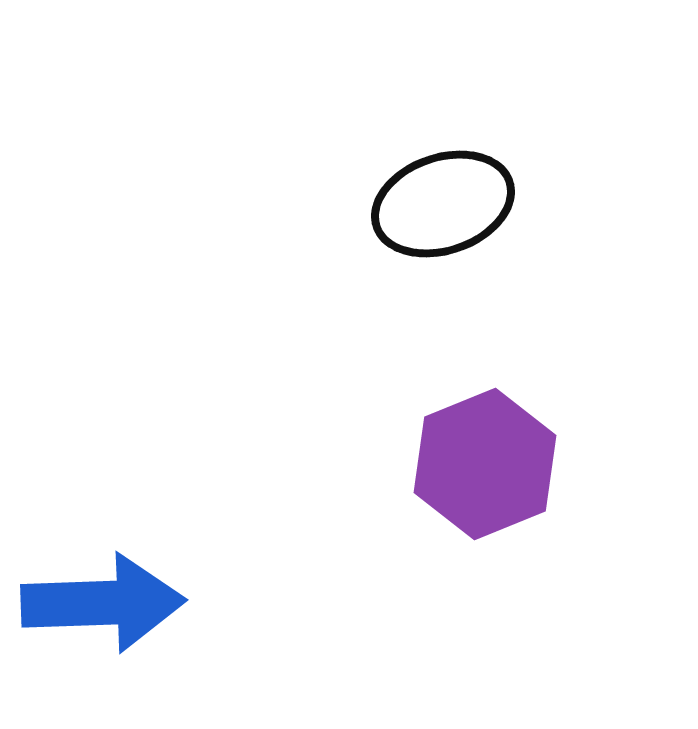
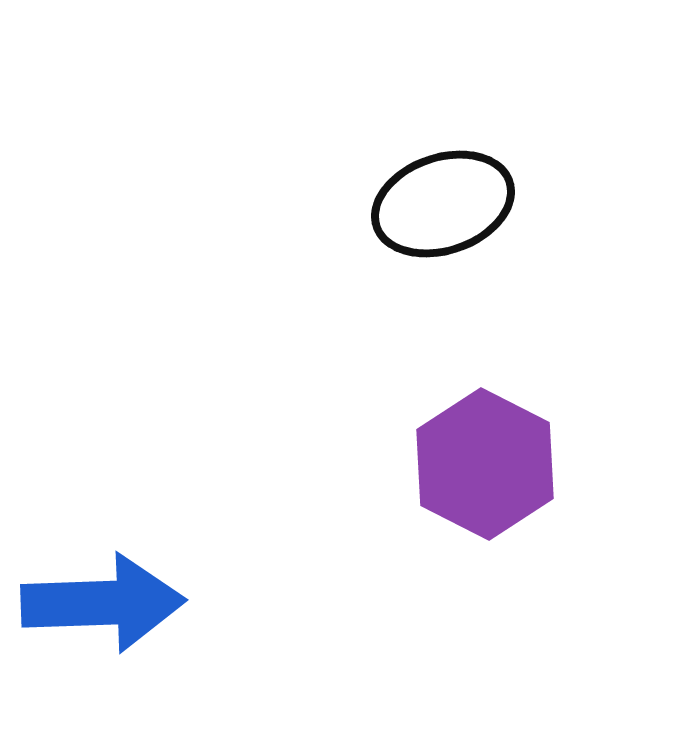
purple hexagon: rotated 11 degrees counterclockwise
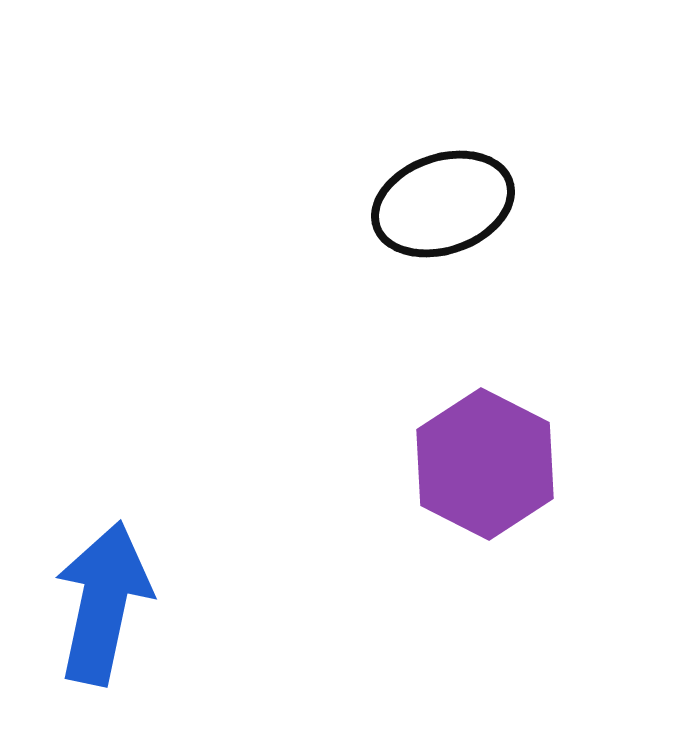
blue arrow: rotated 76 degrees counterclockwise
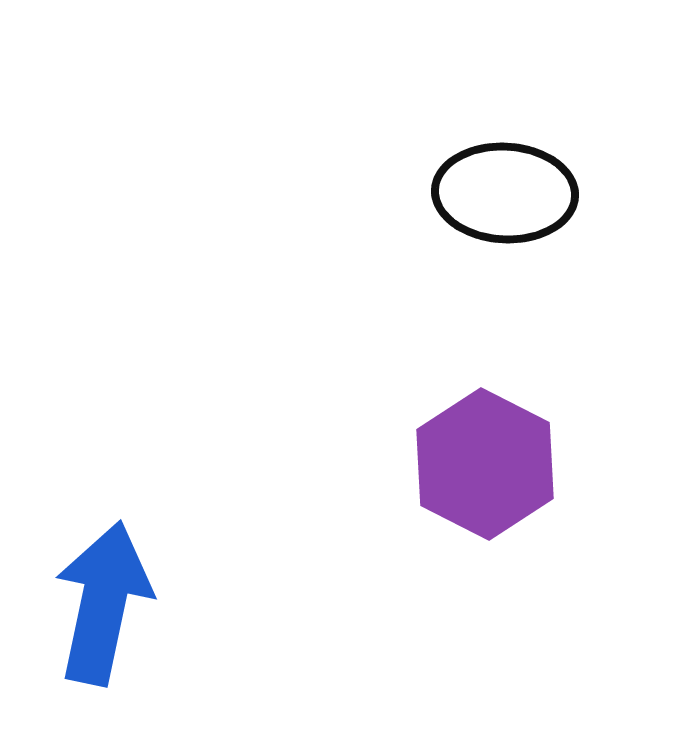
black ellipse: moved 62 px right, 11 px up; rotated 22 degrees clockwise
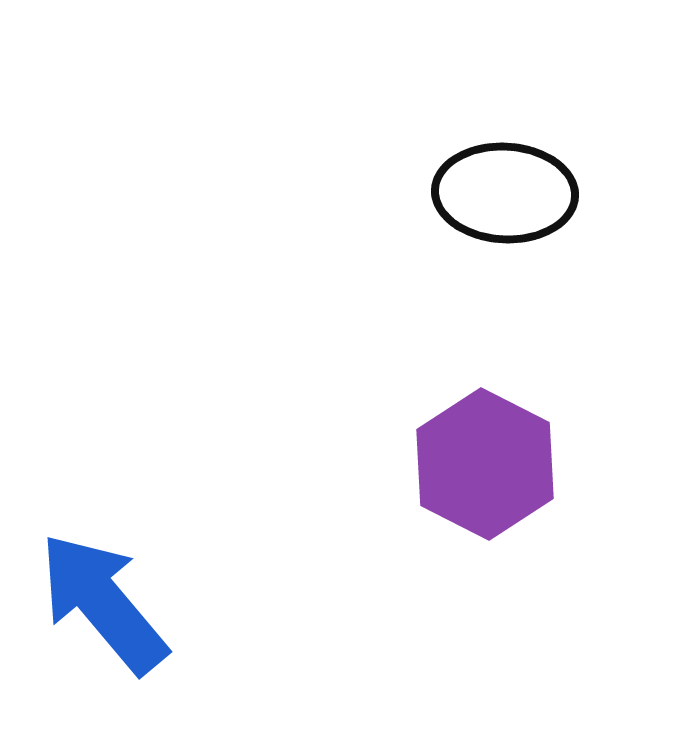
blue arrow: rotated 52 degrees counterclockwise
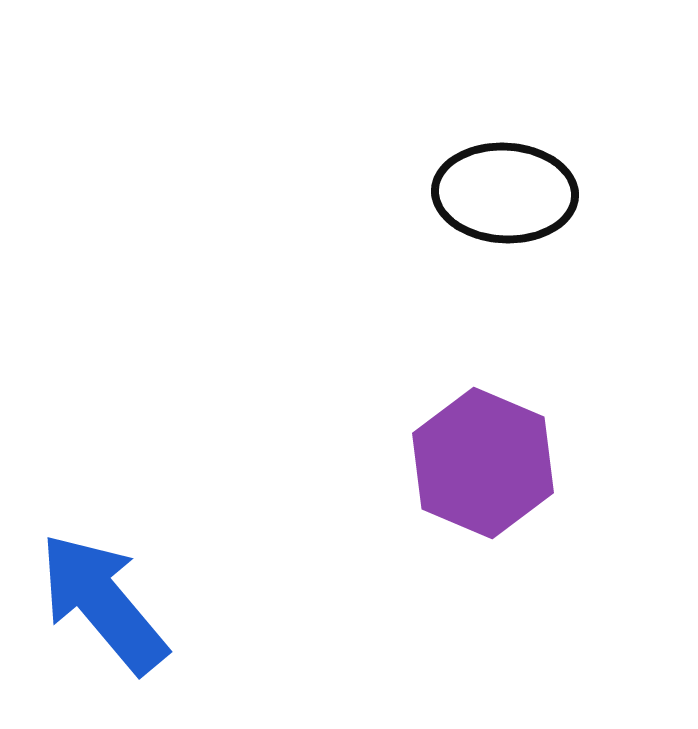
purple hexagon: moved 2 px left, 1 px up; rotated 4 degrees counterclockwise
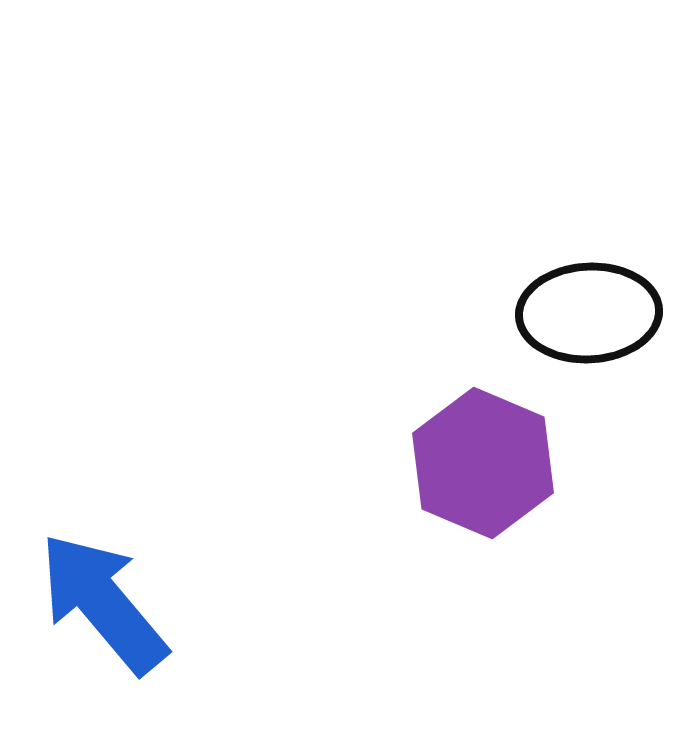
black ellipse: moved 84 px right, 120 px down; rotated 6 degrees counterclockwise
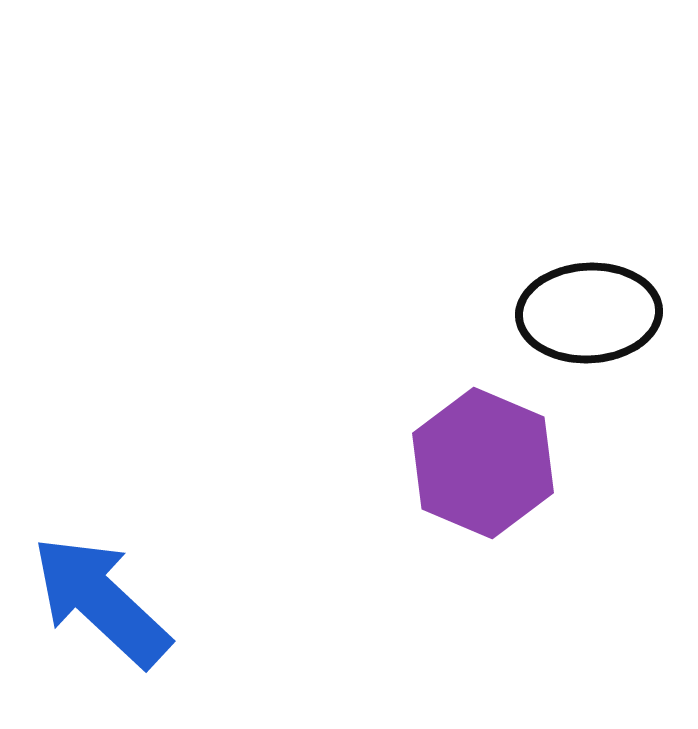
blue arrow: moved 2 px left, 2 px up; rotated 7 degrees counterclockwise
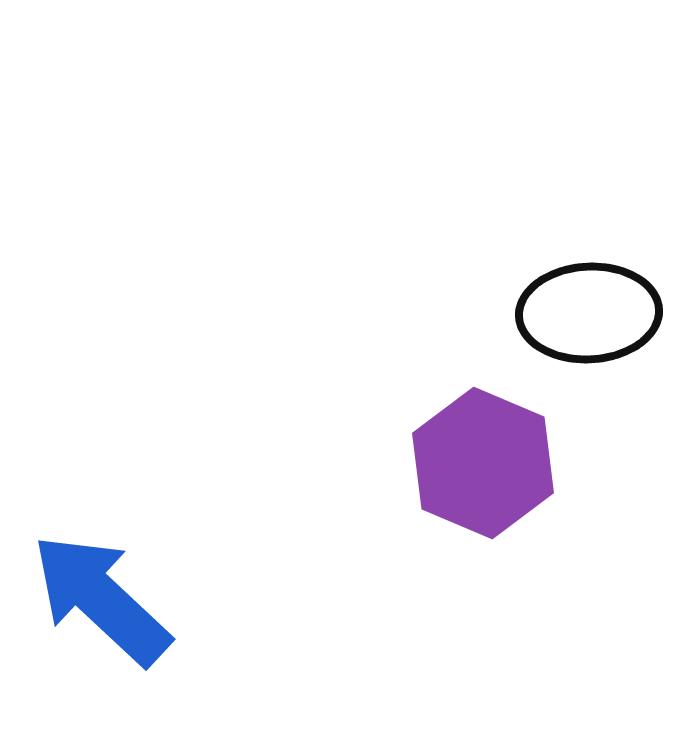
blue arrow: moved 2 px up
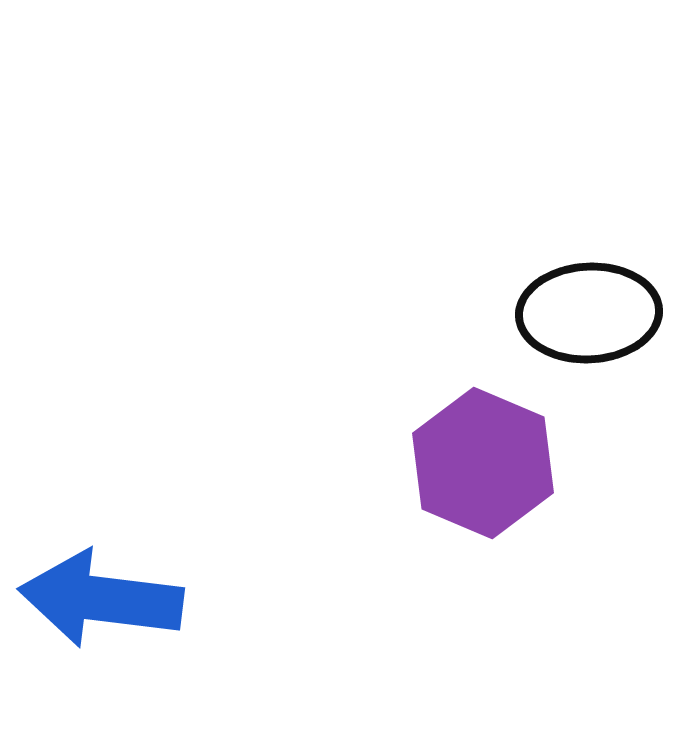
blue arrow: rotated 36 degrees counterclockwise
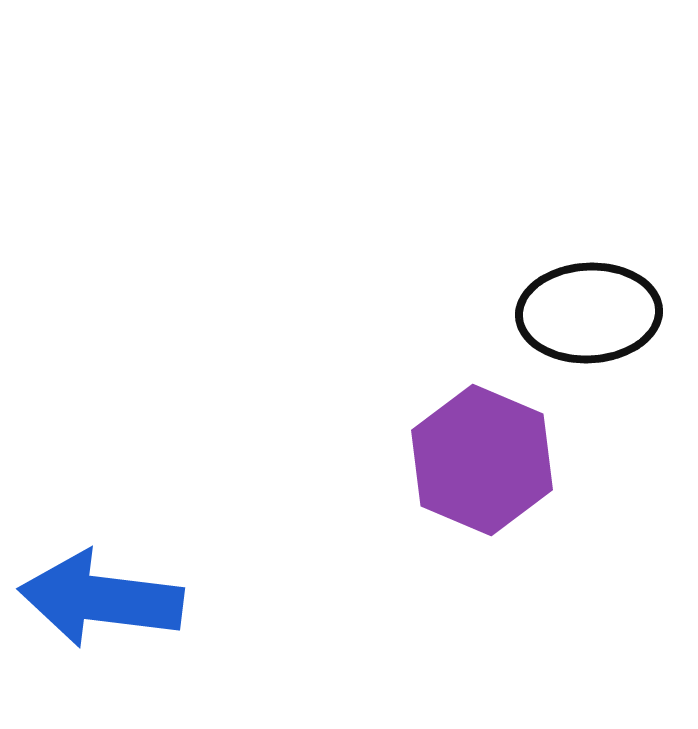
purple hexagon: moved 1 px left, 3 px up
